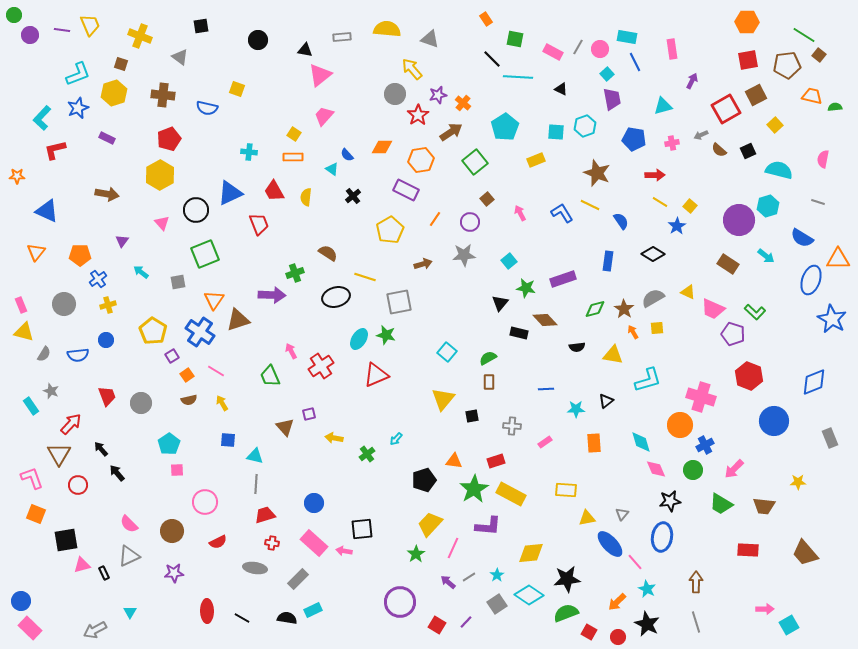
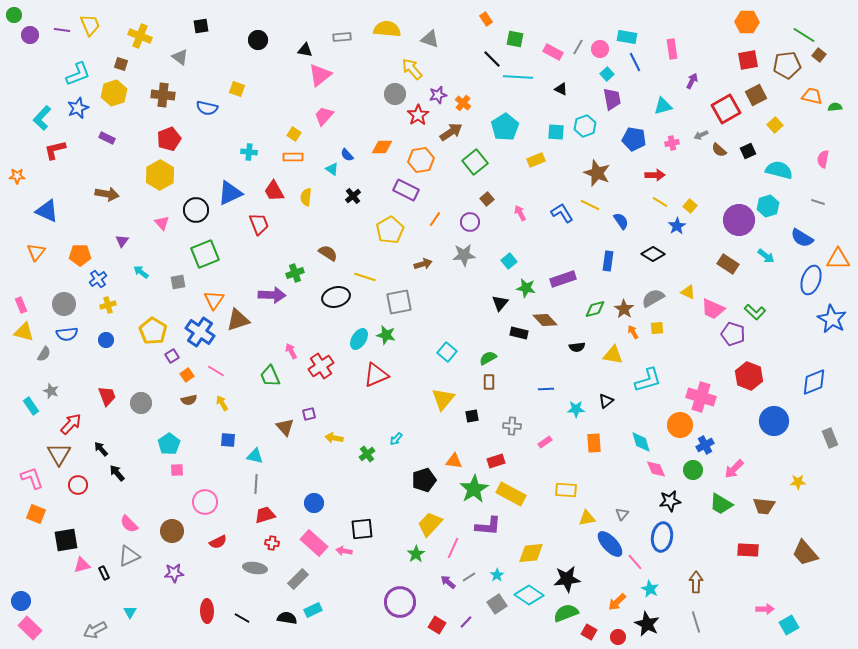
blue semicircle at (78, 355): moved 11 px left, 21 px up
cyan star at (647, 589): moved 3 px right
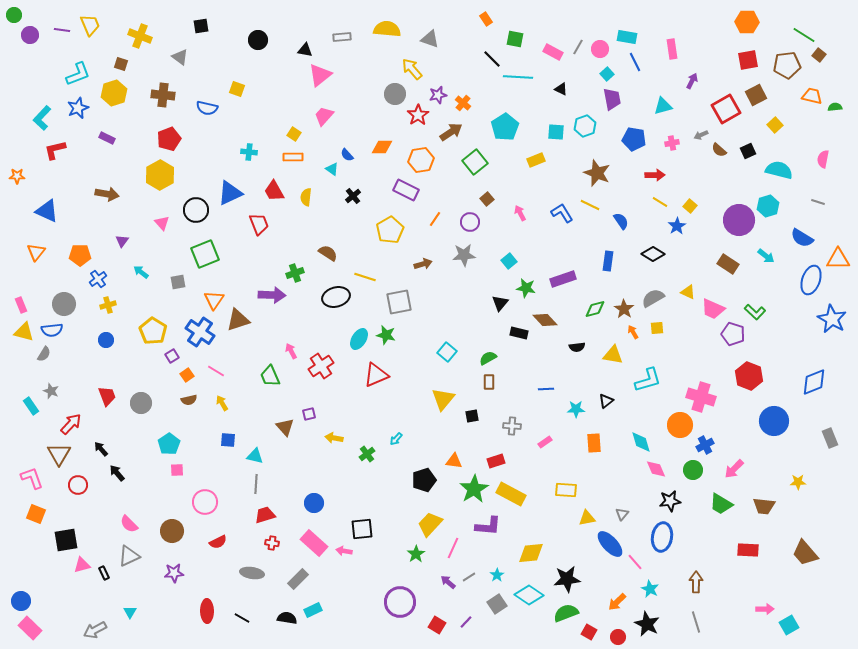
blue semicircle at (67, 334): moved 15 px left, 4 px up
gray ellipse at (255, 568): moved 3 px left, 5 px down
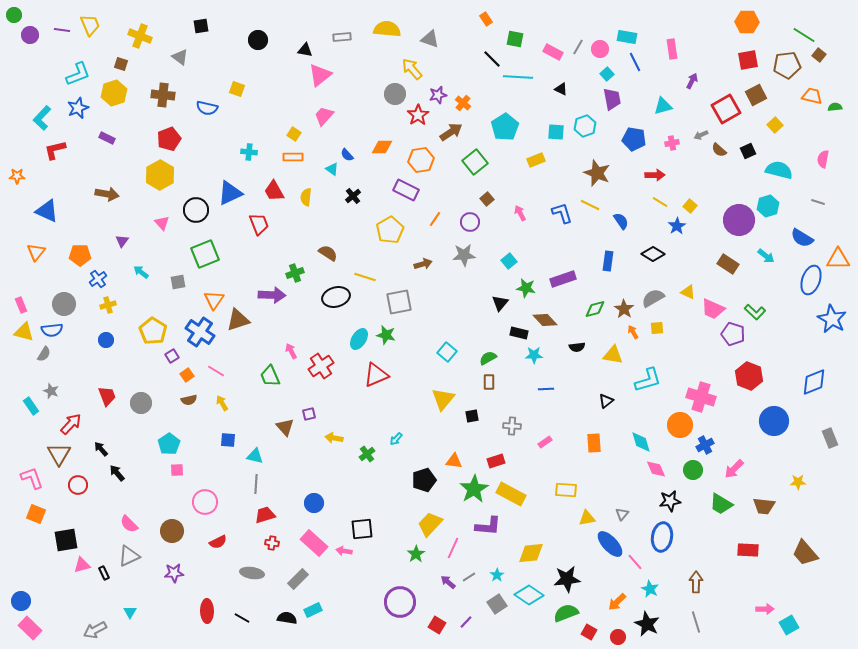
blue L-shape at (562, 213): rotated 15 degrees clockwise
cyan star at (576, 409): moved 42 px left, 54 px up
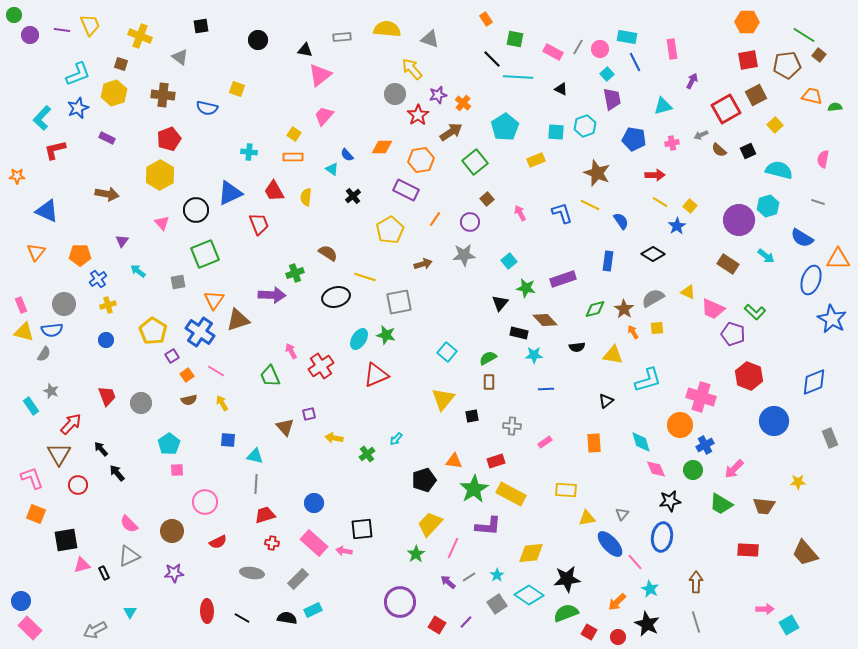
cyan arrow at (141, 272): moved 3 px left, 1 px up
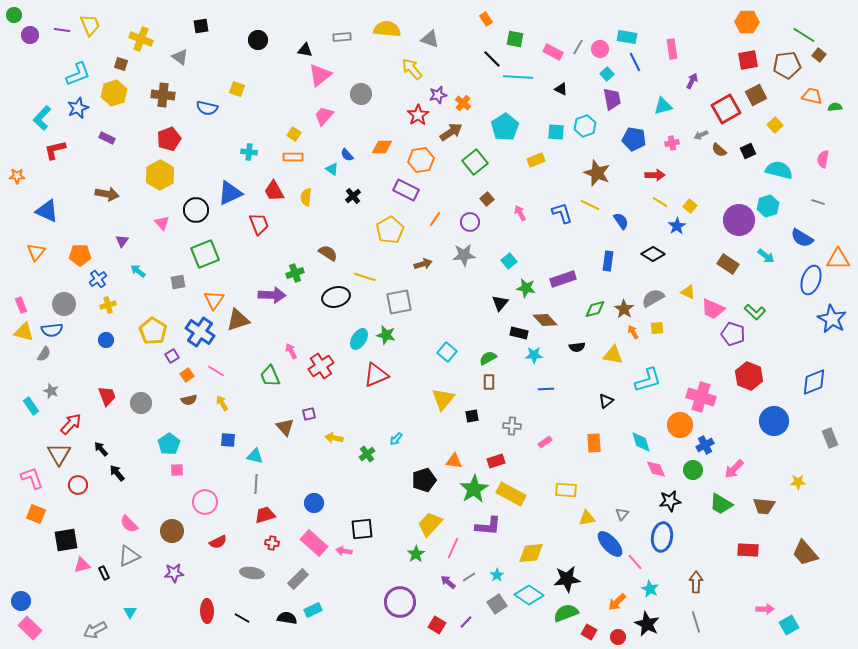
yellow cross at (140, 36): moved 1 px right, 3 px down
gray circle at (395, 94): moved 34 px left
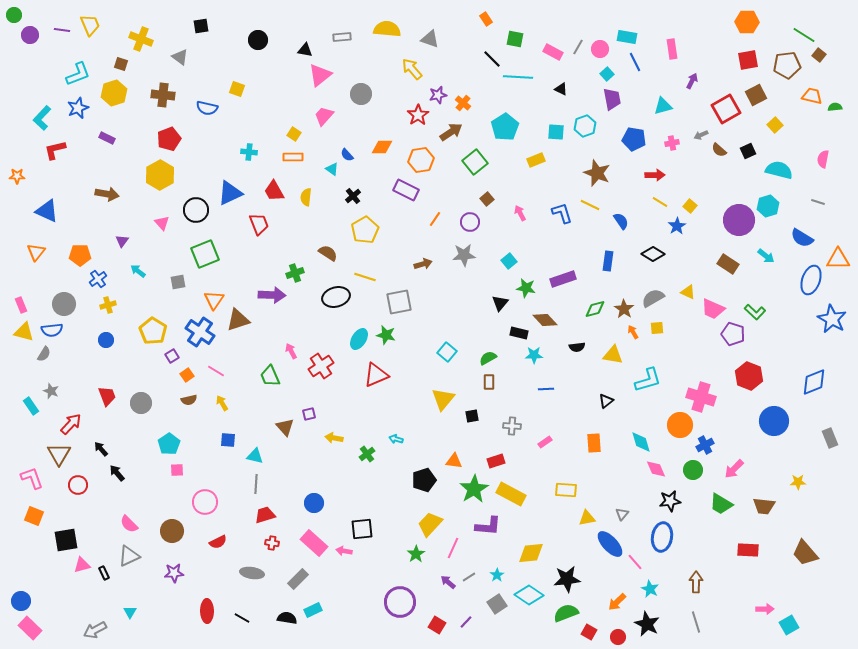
yellow pentagon at (390, 230): moved 25 px left
cyan arrow at (396, 439): rotated 64 degrees clockwise
orange square at (36, 514): moved 2 px left, 2 px down
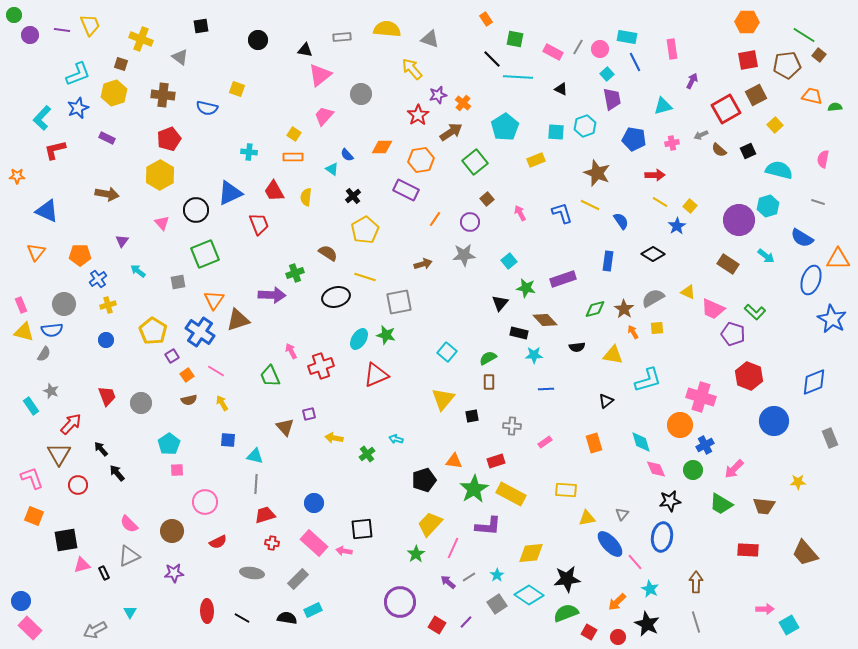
red cross at (321, 366): rotated 15 degrees clockwise
orange rectangle at (594, 443): rotated 12 degrees counterclockwise
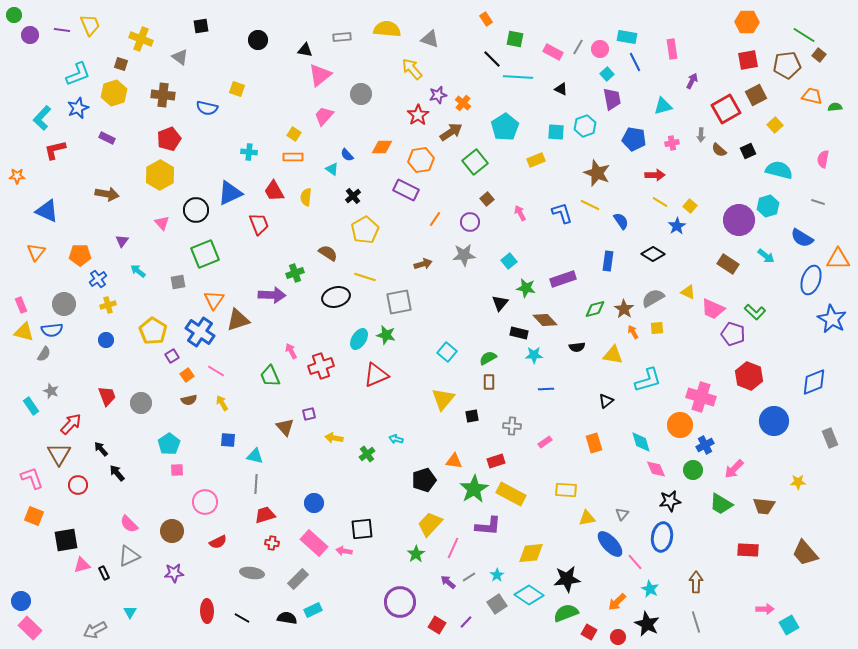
gray arrow at (701, 135): rotated 64 degrees counterclockwise
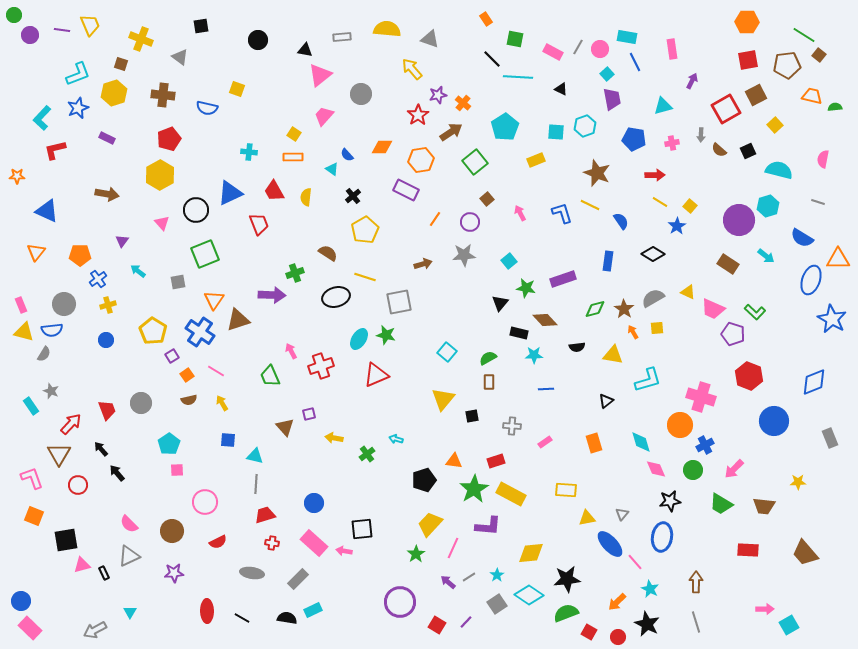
red trapezoid at (107, 396): moved 14 px down
